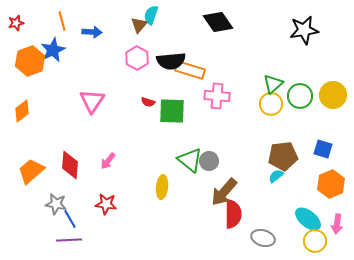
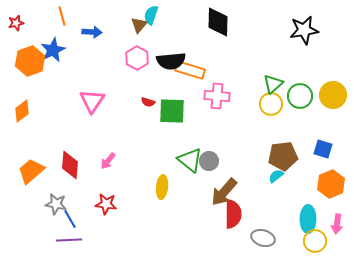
orange line at (62, 21): moved 5 px up
black diamond at (218, 22): rotated 36 degrees clockwise
cyan ellipse at (308, 219): rotated 52 degrees clockwise
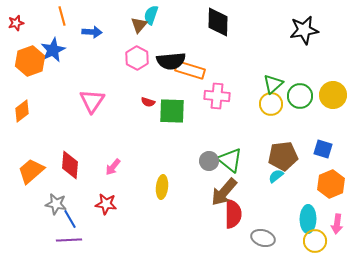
green triangle at (190, 160): moved 40 px right
pink arrow at (108, 161): moved 5 px right, 6 px down
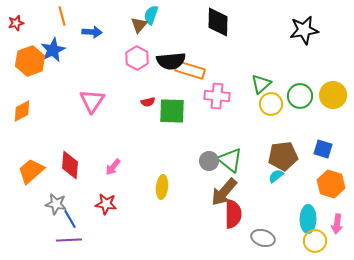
green triangle at (273, 84): moved 12 px left
red semicircle at (148, 102): rotated 32 degrees counterclockwise
orange diamond at (22, 111): rotated 10 degrees clockwise
orange hexagon at (331, 184): rotated 20 degrees counterclockwise
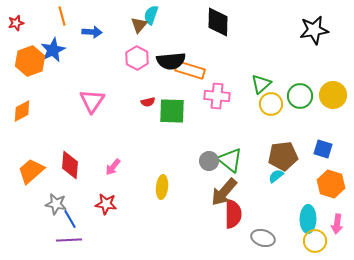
black star at (304, 30): moved 10 px right
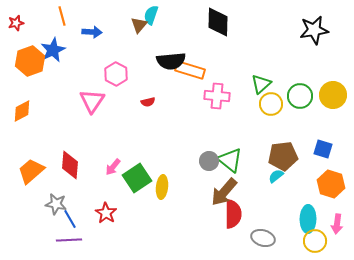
pink hexagon at (137, 58): moved 21 px left, 16 px down
green square at (172, 111): moved 35 px left, 67 px down; rotated 36 degrees counterclockwise
red star at (106, 204): moved 9 px down; rotated 25 degrees clockwise
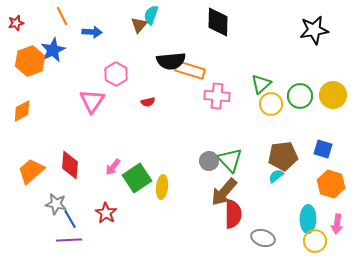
orange line at (62, 16): rotated 12 degrees counterclockwise
green triangle at (230, 160): rotated 8 degrees clockwise
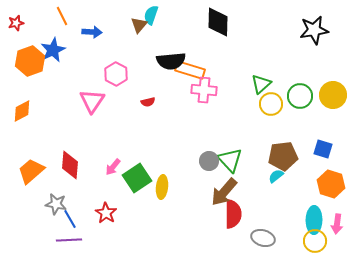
pink cross at (217, 96): moved 13 px left, 6 px up
cyan ellipse at (308, 219): moved 6 px right, 1 px down
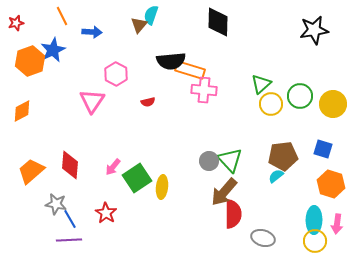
yellow circle at (333, 95): moved 9 px down
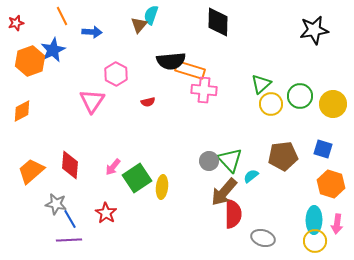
cyan semicircle at (276, 176): moved 25 px left
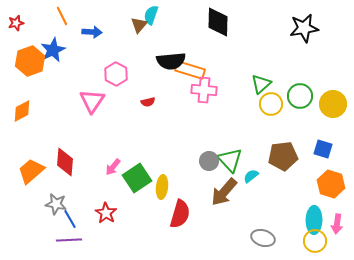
black star at (314, 30): moved 10 px left, 2 px up
red diamond at (70, 165): moved 5 px left, 3 px up
red semicircle at (233, 214): moved 53 px left; rotated 16 degrees clockwise
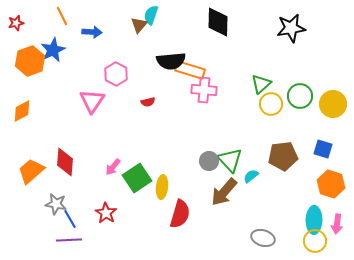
black star at (304, 28): moved 13 px left
